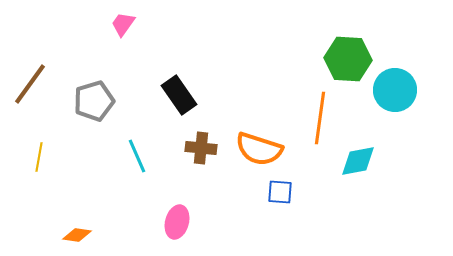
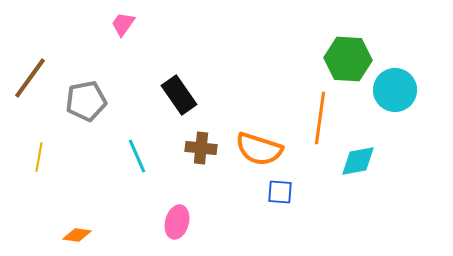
brown line: moved 6 px up
gray pentagon: moved 8 px left; rotated 6 degrees clockwise
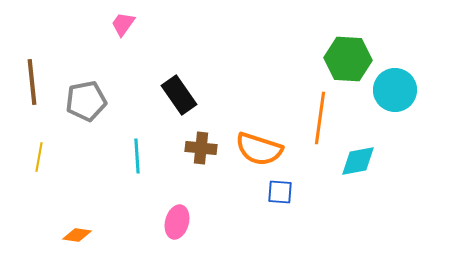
brown line: moved 2 px right, 4 px down; rotated 42 degrees counterclockwise
cyan line: rotated 20 degrees clockwise
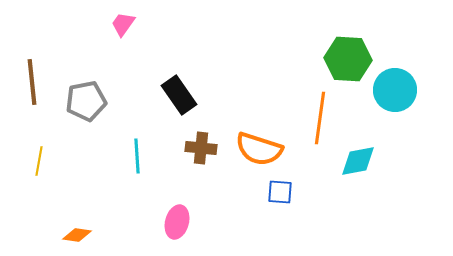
yellow line: moved 4 px down
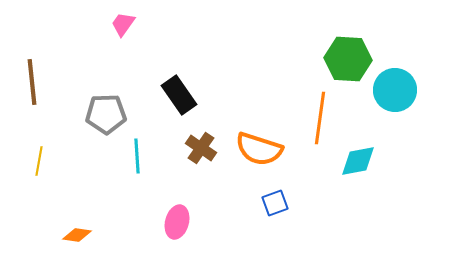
gray pentagon: moved 20 px right, 13 px down; rotated 9 degrees clockwise
brown cross: rotated 28 degrees clockwise
blue square: moved 5 px left, 11 px down; rotated 24 degrees counterclockwise
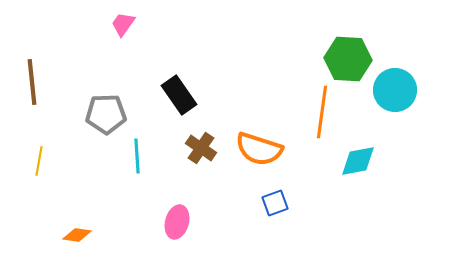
orange line: moved 2 px right, 6 px up
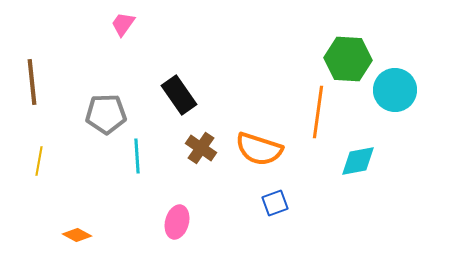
orange line: moved 4 px left
orange diamond: rotated 20 degrees clockwise
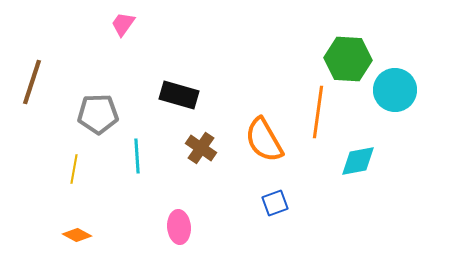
brown line: rotated 24 degrees clockwise
black rectangle: rotated 39 degrees counterclockwise
gray pentagon: moved 8 px left
orange semicircle: moved 5 px right, 9 px up; rotated 42 degrees clockwise
yellow line: moved 35 px right, 8 px down
pink ellipse: moved 2 px right, 5 px down; rotated 20 degrees counterclockwise
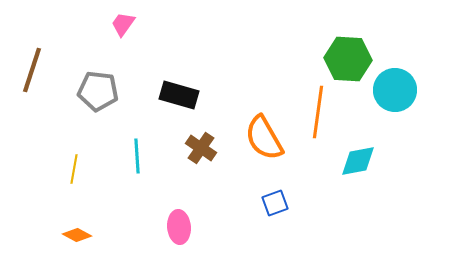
brown line: moved 12 px up
gray pentagon: moved 23 px up; rotated 9 degrees clockwise
orange semicircle: moved 2 px up
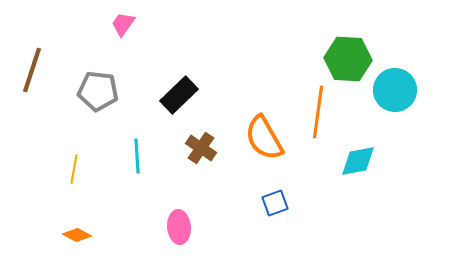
black rectangle: rotated 60 degrees counterclockwise
